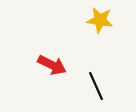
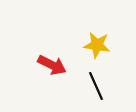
yellow star: moved 3 px left, 25 px down
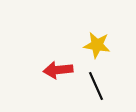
red arrow: moved 6 px right, 5 px down; rotated 148 degrees clockwise
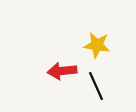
red arrow: moved 4 px right, 1 px down
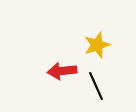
yellow star: rotated 28 degrees counterclockwise
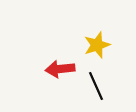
red arrow: moved 2 px left, 2 px up
